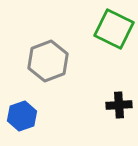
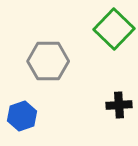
green square: rotated 18 degrees clockwise
gray hexagon: rotated 21 degrees clockwise
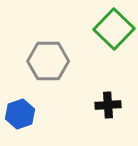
black cross: moved 11 px left
blue hexagon: moved 2 px left, 2 px up
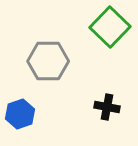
green square: moved 4 px left, 2 px up
black cross: moved 1 px left, 2 px down; rotated 15 degrees clockwise
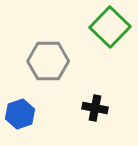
black cross: moved 12 px left, 1 px down
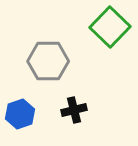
black cross: moved 21 px left, 2 px down; rotated 25 degrees counterclockwise
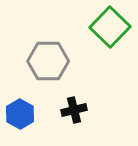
blue hexagon: rotated 12 degrees counterclockwise
